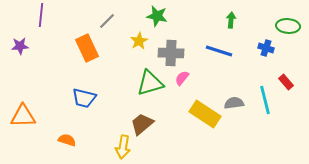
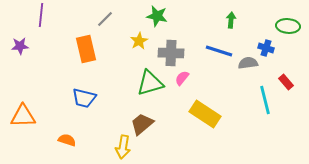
gray line: moved 2 px left, 2 px up
orange rectangle: moved 1 px left, 1 px down; rotated 12 degrees clockwise
gray semicircle: moved 14 px right, 40 px up
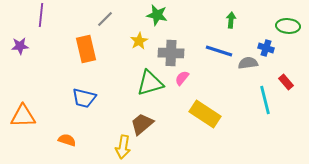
green star: moved 1 px up
